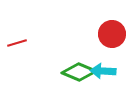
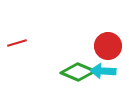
red circle: moved 4 px left, 12 px down
green diamond: moved 1 px left
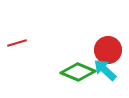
red circle: moved 4 px down
cyan arrow: moved 2 px right, 1 px up; rotated 40 degrees clockwise
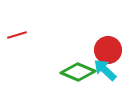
red line: moved 8 px up
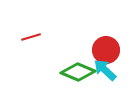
red line: moved 14 px right, 2 px down
red circle: moved 2 px left
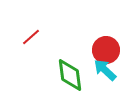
red line: rotated 24 degrees counterclockwise
green diamond: moved 8 px left, 3 px down; rotated 60 degrees clockwise
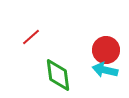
cyan arrow: rotated 30 degrees counterclockwise
green diamond: moved 12 px left
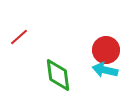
red line: moved 12 px left
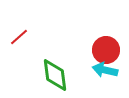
green diamond: moved 3 px left
